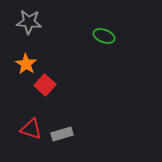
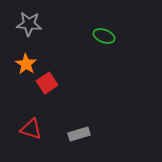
gray star: moved 2 px down
red square: moved 2 px right, 2 px up; rotated 15 degrees clockwise
gray rectangle: moved 17 px right
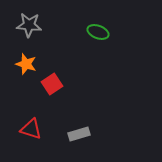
gray star: moved 1 px down
green ellipse: moved 6 px left, 4 px up
orange star: rotated 15 degrees counterclockwise
red square: moved 5 px right, 1 px down
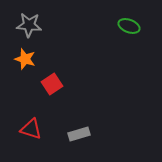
green ellipse: moved 31 px right, 6 px up
orange star: moved 1 px left, 5 px up
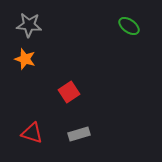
green ellipse: rotated 15 degrees clockwise
red square: moved 17 px right, 8 px down
red triangle: moved 1 px right, 4 px down
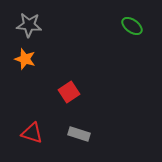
green ellipse: moved 3 px right
gray rectangle: rotated 35 degrees clockwise
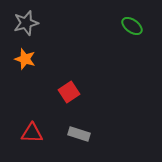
gray star: moved 3 px left, 2 px up; rotated 20 degrees counterclockwise
red triangle: rotated 15 degrees counterclockwise
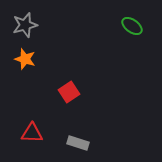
gray star: moved 1 px left, 2 px down
gray rectangle: moved 1 px left, 9 px down
